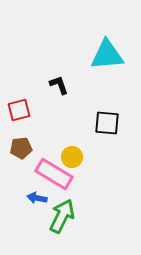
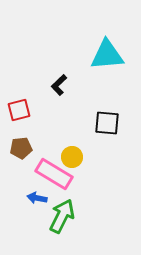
black L-shape: rotated 115 degrees counterclockwise
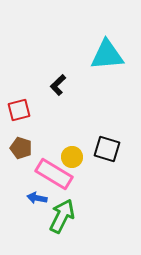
black L-shape: moved 1 px left
black square: moved 26 px down; rotated 12 degrees clockwise
brown pentagon: rotated 25 degrees clockwise
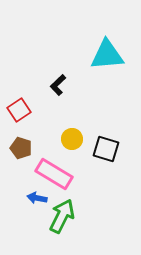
red square: rotated 20 degrees counterclockwise
black square: moved 1 px left
yellow circle: moved 18 px up
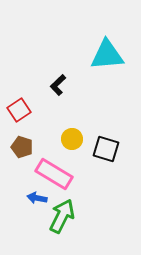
brown pentagon: moved 1 px right, 1 px up
